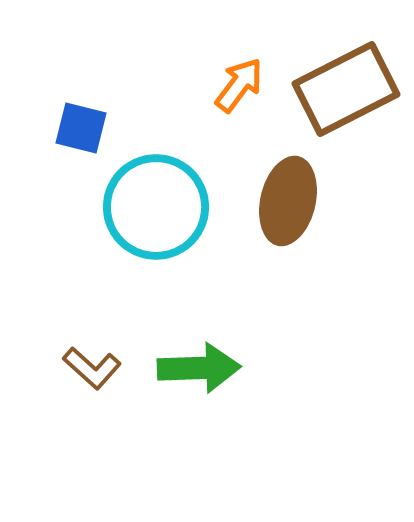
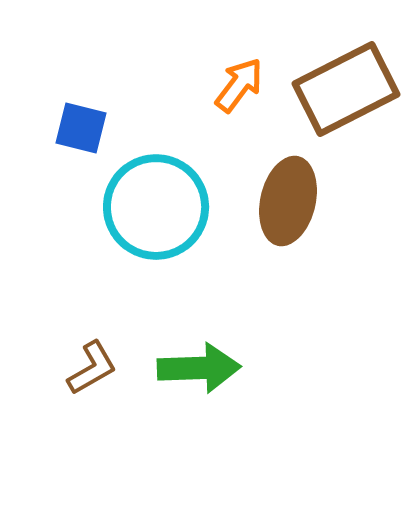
brown L-shape: rotated 72 degrees counterclockwise
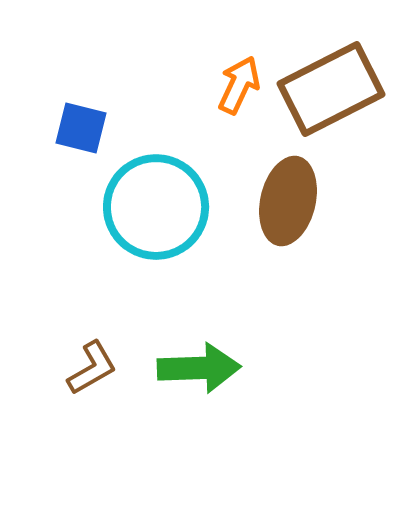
orange arrow: rotated 12 degrees counterclockwise
brown rectangle: moved 15 px left
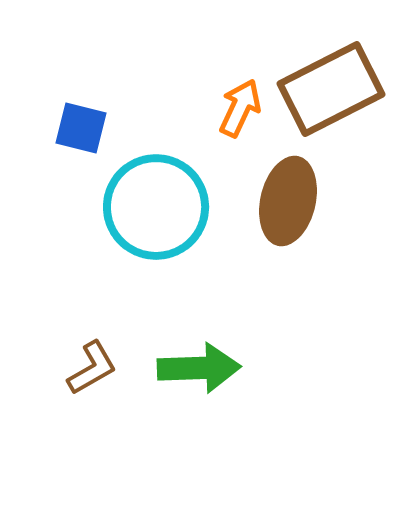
orange arrow: moved 1 px right, 23 px down
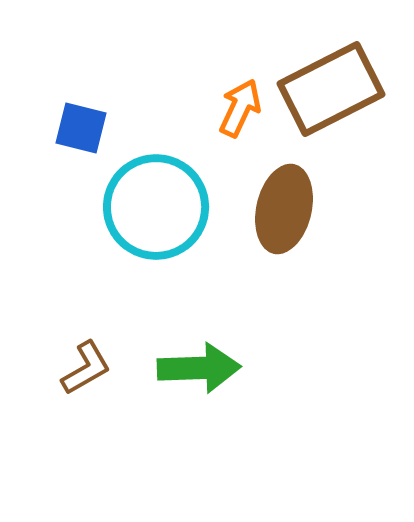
brown ellipse: moved 4 px left, 8 px down
brown L-shape: moved 6 px left
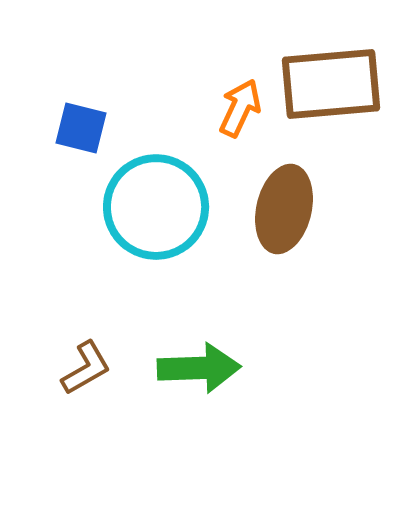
brown rectangle: moved 5 px up; rotated 22 degrees clockwise
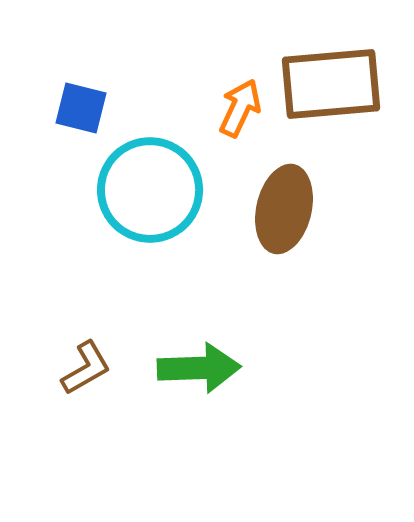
blue square: moved 20 px up
cyan circle: moved 6 px left, 17 px up
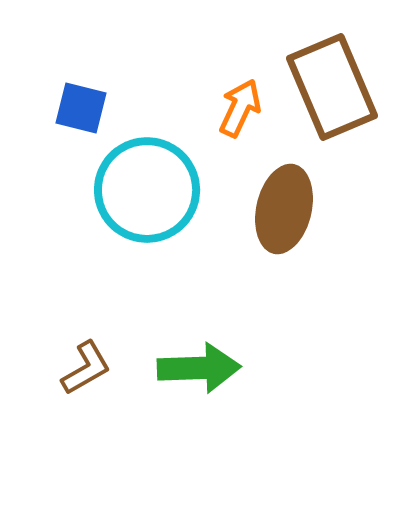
brown rectangle: moved 1 px right, 3 px down; rotated 72 degrees clockwise
cyan circle: moved 3 px left
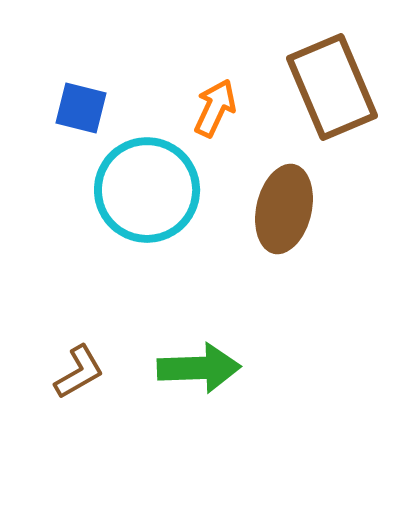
orange arrow: moved 25 px left
brown L-shape: moved 7 px left, 4 px down
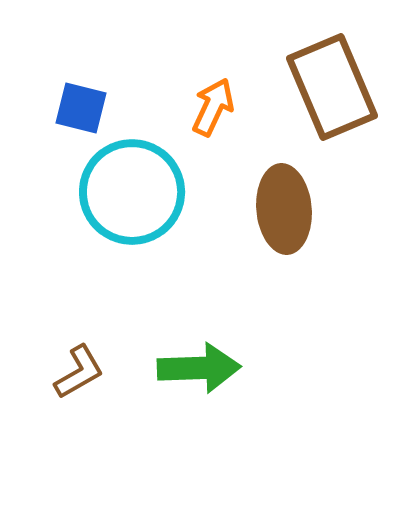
orange arrow: moved 2 px left, 1 px up
cyan circle: moved 15 px left, 2 px down
brown ellipse: rotated 18 degrees counterclockwise
